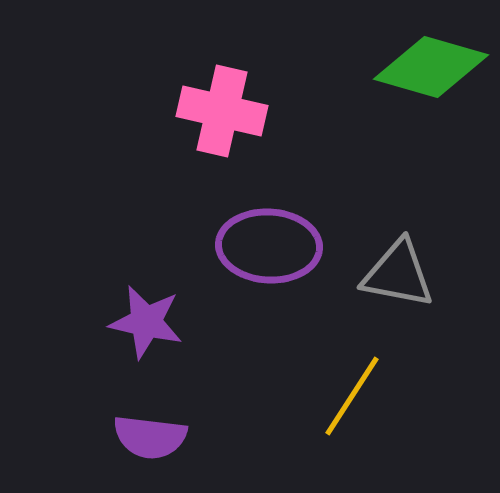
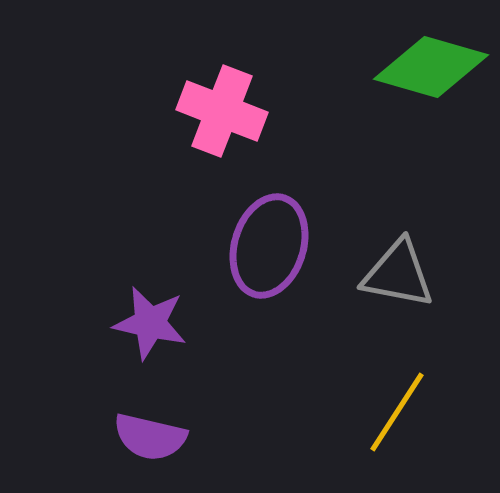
pink cross: rotated 8 degrees clockwise
purple ellipse: rotated 76 degrees counterclockwise
purple star: moved 4 px right, 1 px down
yellow line: moved 45 px right, 16 px down
purple semicircle: rotated 6 degrees clockwise
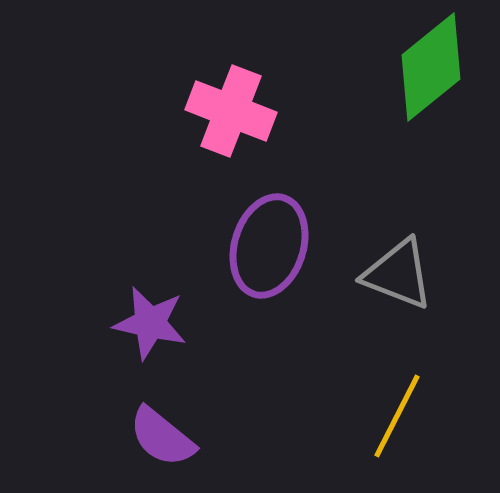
green diamond: rotated 55 degrees counterclockwise
pink cross: moved 9 px right
gray triangle: rotated 10 degrees clockwise
yellow line: moved 4 px down; rotated 6 degrees counterclockwise
purple semicircle: moved 12 px right; rotated 26 degrees clockwise
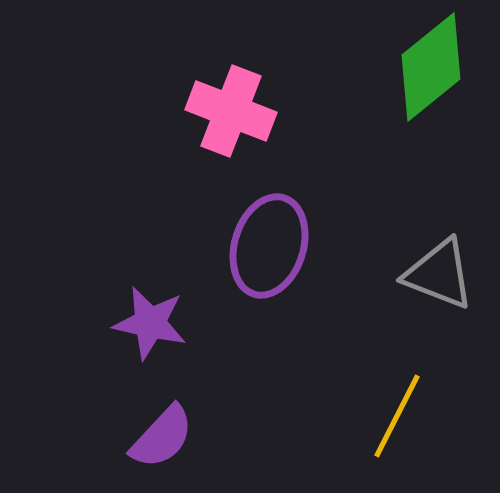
gray triangle: moved 41 px right
purple semicircle: rotated 86 degrees counterclockwise
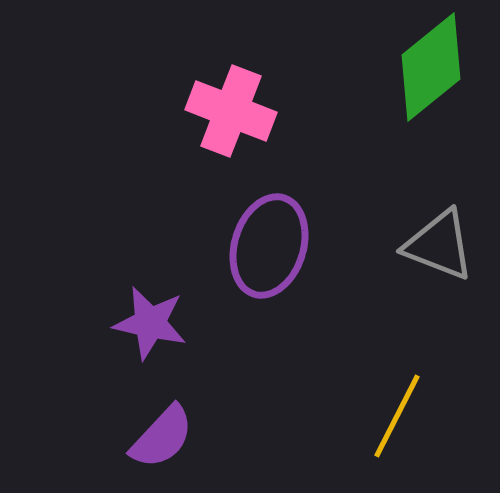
gray triangle: moved 29 px up
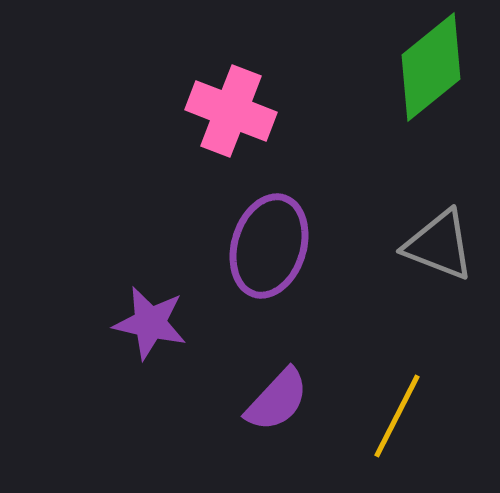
purple semicircle: moved 115 px right, 37 px up
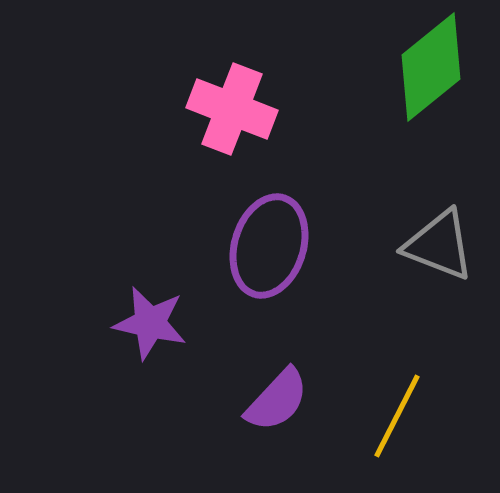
pink cross: moved 1 px right, 2 px up
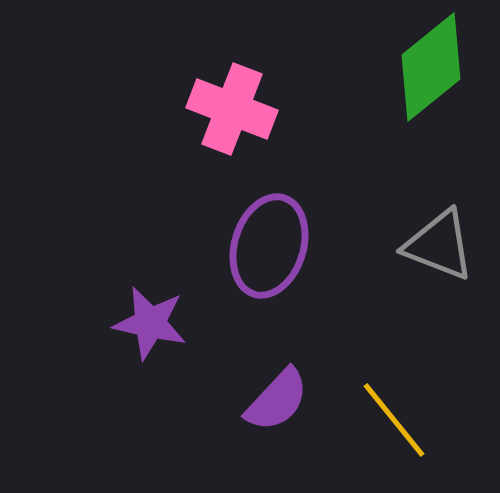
yellow line: moved 3 px left, 4 px down; rotated 66 degrees counterclockwise
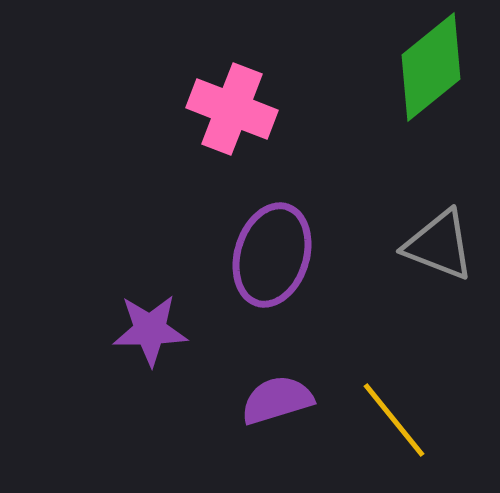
purple ellipse: moved 3 px right, 9 px down
purple star: moved 7 px down; rotated 14 degrees counterclockwise
purple semicircle: rotated 150 degrees counterclockwise
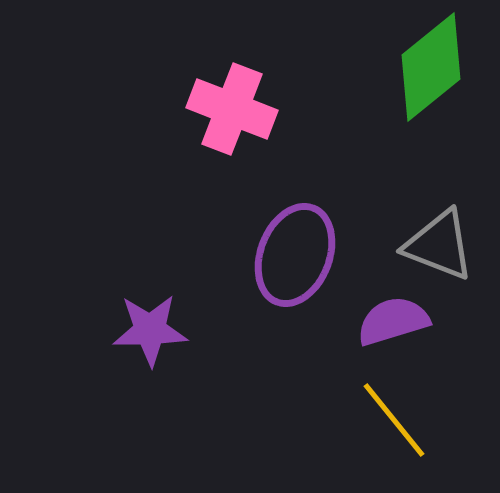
purple ellipse: moved 23 px right; rotated 4 degrees clockwise
purple semicircle: moved 116 px right, 79 px up
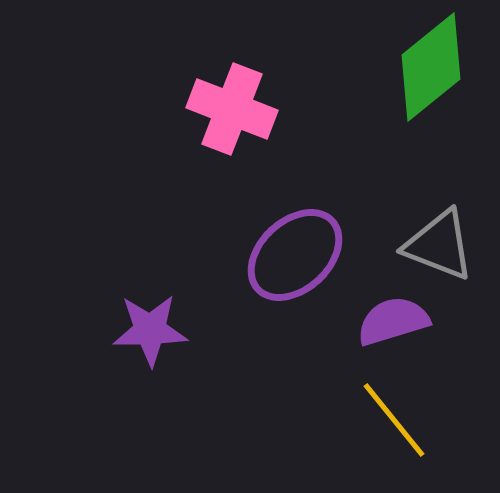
purple ellipse: rotated 26 degrees clockwise
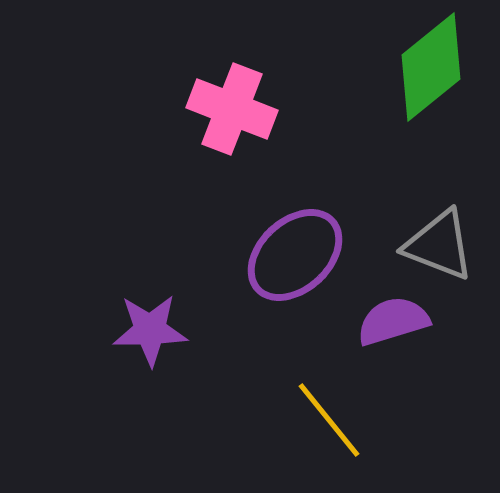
yellow line: moved 65 px left
